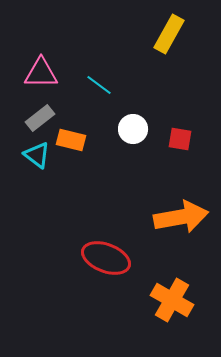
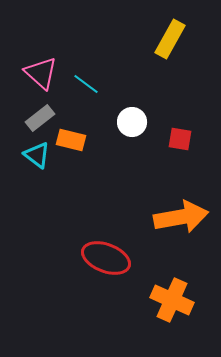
yellow rectangle: moved 1 px right, 5 px down
pink triangle: rotated 42 degrees clockwise
cyan line: moved 13 px left, 1 px up
white circle: moved 1 px left, 7 px up
orange cross: rotated 6 degrees counterclockwise
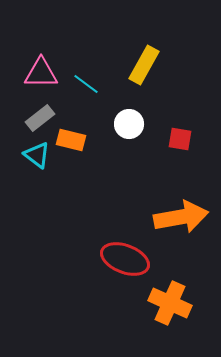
yellow rectangle: moved 26 px left, 26 px down
pink triangle: rotated 42 degrees counterclockwise
white circle: moved 3 px left, 2 px down
red ellipse: moved 19 px right, 1 px down
orange cross: moved 2 px left, 3 px down
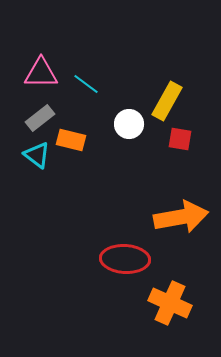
yellow rectangle: moved 23 px right, 36 px down
red ellipse: rotated 18 degrees counterclockwise
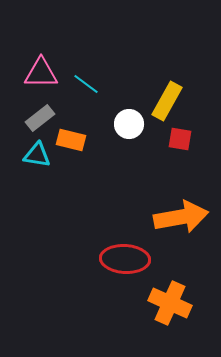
cyan triangle: rotated 28 degrees counterclockwise
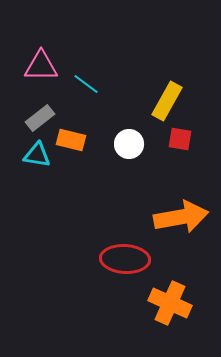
pink triangle: moved 7 px up
white circle: moved 20 px down
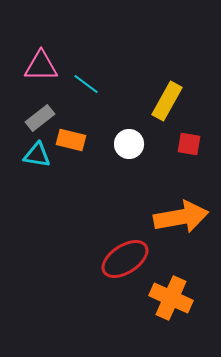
red square: moved 9 px right, 5 px down
red ellipse: rotated 36 degrees counterclockwise
orange cross: moved 1 px right, 5 px up
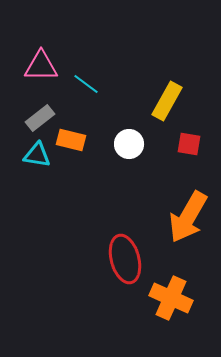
orange arrow: moved 7 px right; rotated 130 degrees clockwise
red ellipse: rotated 72 degrees counterclockwise
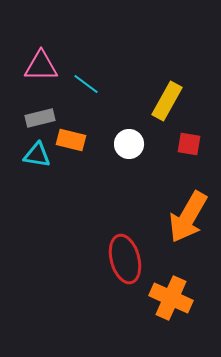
gray rectangle: rotated 24 degrees clockwise
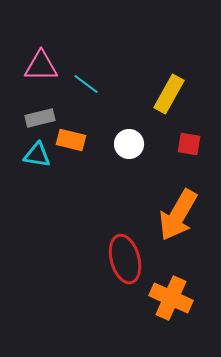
yellow rectangle: moved 2 px right, 7 px up
orange arrow: moved 10 px left, 2 px up
